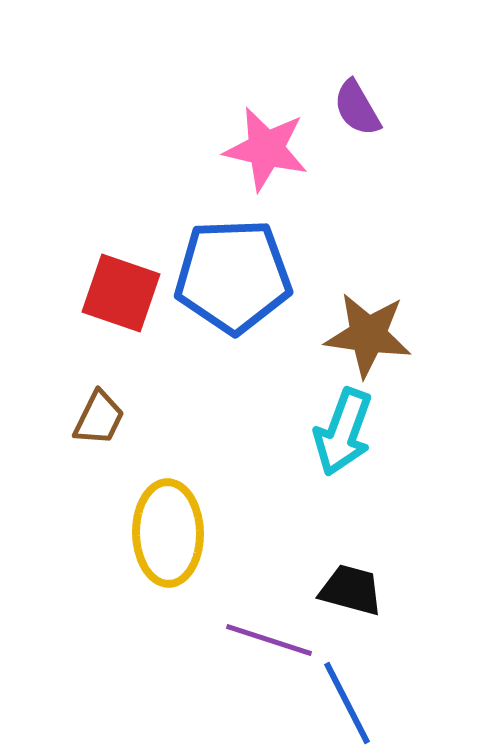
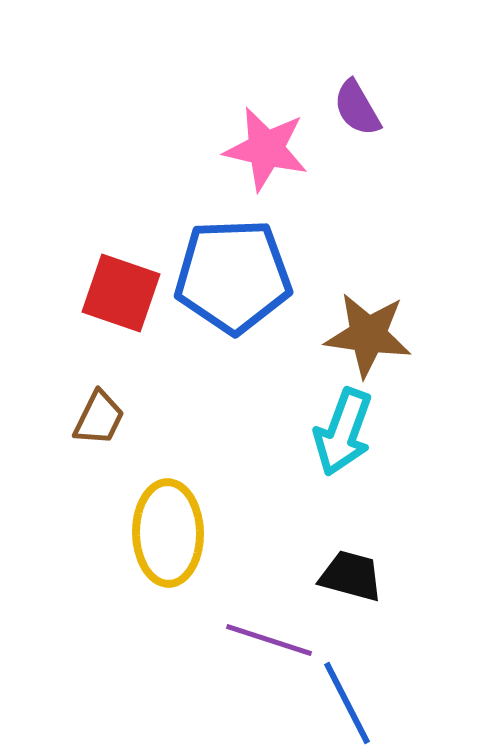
black trapezoid: moved 14 px up
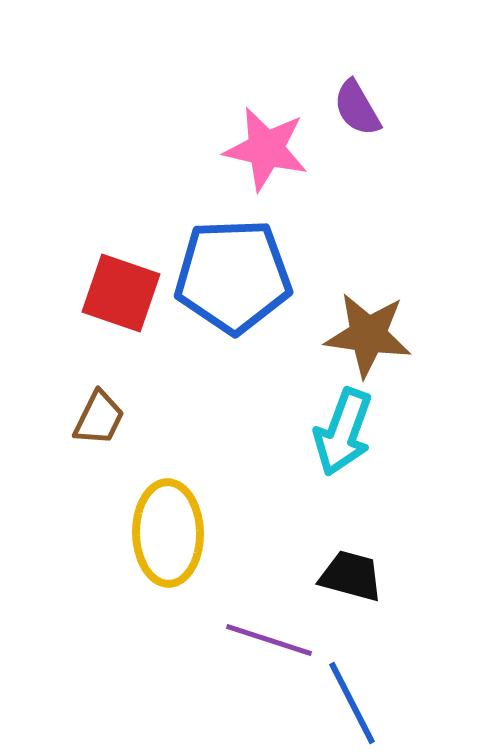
blue line: moved 5 px right
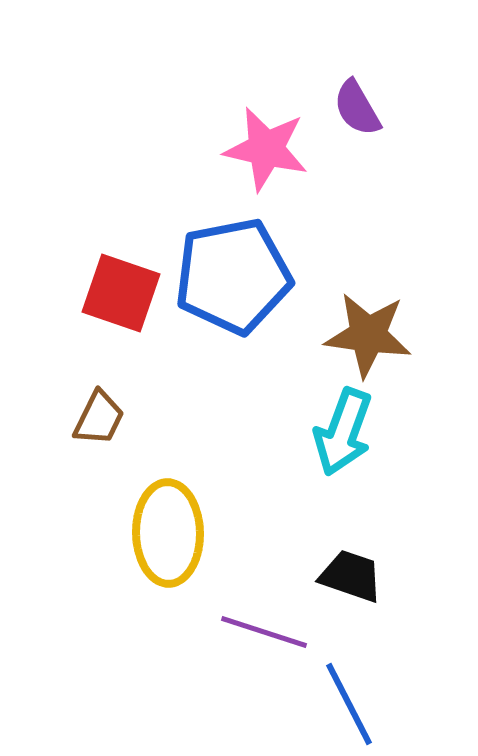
blue pentagon: rotated 9 degrees counterclockwise
black trapezoid: rotated 4 degrees clockwise
purple line: moved 5 px left, 8 px up
blue line: moved 3 px left, 1 px down
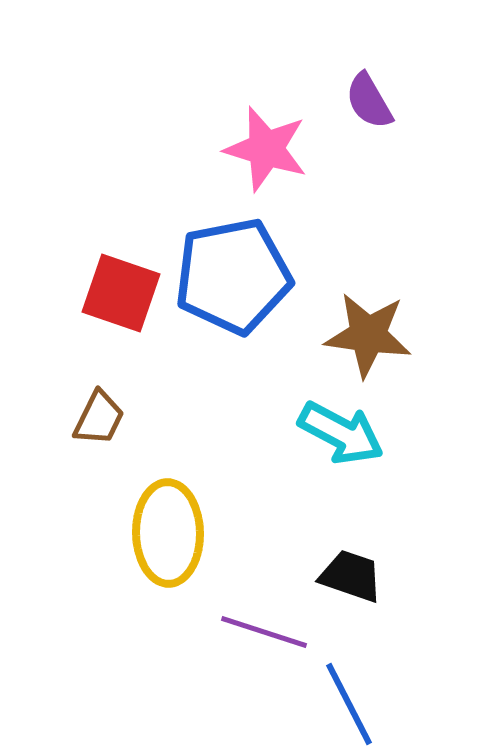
purple semicircle: moved 12 px right, 7 px up
pink star: rotated 4 degrees clockwise
cyan arrow: moved 2 px left, 1 px down; rotated 82 degrees counterclockwise
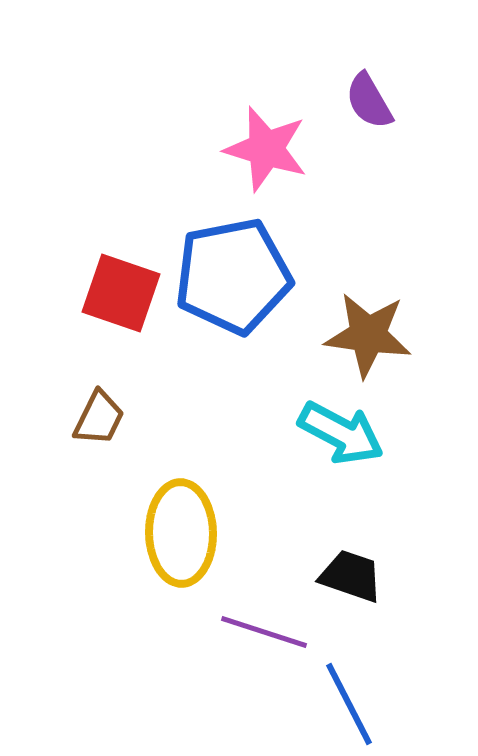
yellow ellipse: moved 13 px right
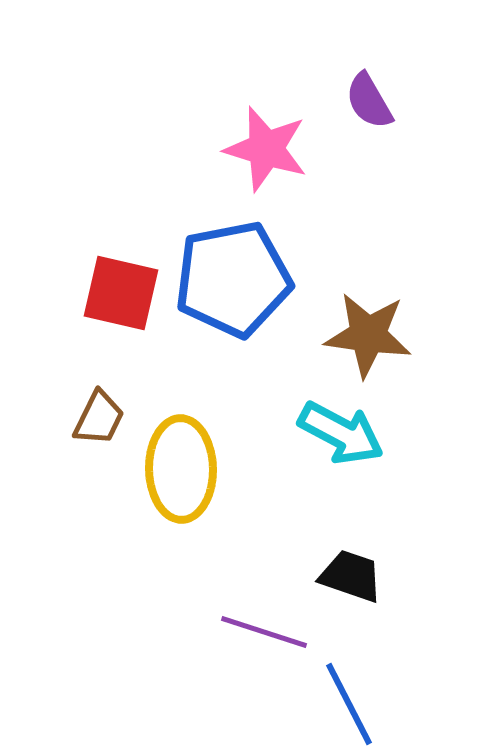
blue pentagon: moved 3 px down
red square: rotated 6 degrees counterclockwise
yellow ellipse: moved 64 px up
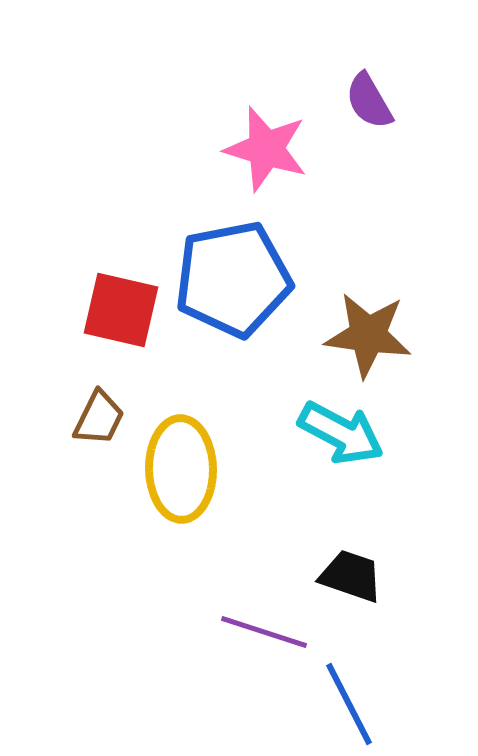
red square: moved 17 px down
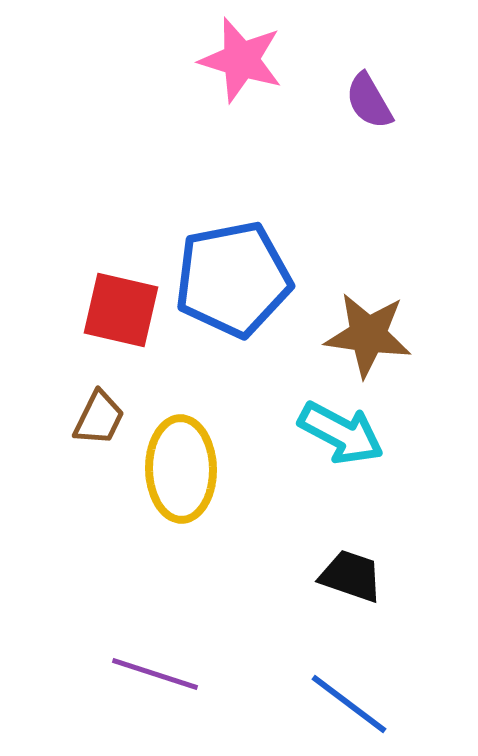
pink star: moved 25 px left, 89 px up
purple line: moved 109 px left, 42 px down
blue line: rotated 26 degrees counterclockwise
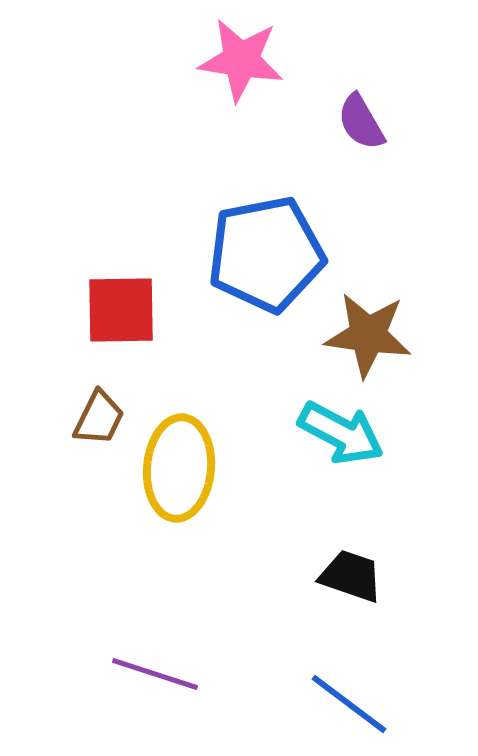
pink star: rotated 8 degrees counterclockwise
purple semicircle: moved 8 px left, 21 px down
blue pentagon: moved 33 px right, 25 px up
red square: rotated 14 degrees counterclockwise
yellow ellipse: moved 2 px left, 1 px up; rotated 6 degrees clockwise
